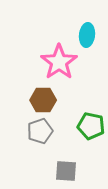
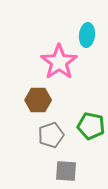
brown hexagon: moved 5 px left
gray pentagon: moved 11 px right, 4 px down
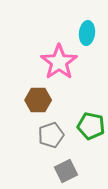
cyan ellipse: moved 2 px up
gray square: rotated 30 degrees counterclockwise
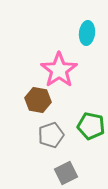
pink star: moved 8 px down
brown hexagon: rotated 10 degrees clockwise
gray square: moved 2 px down
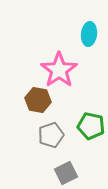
cyan ellipse: moved 2 px right, 1 px down
